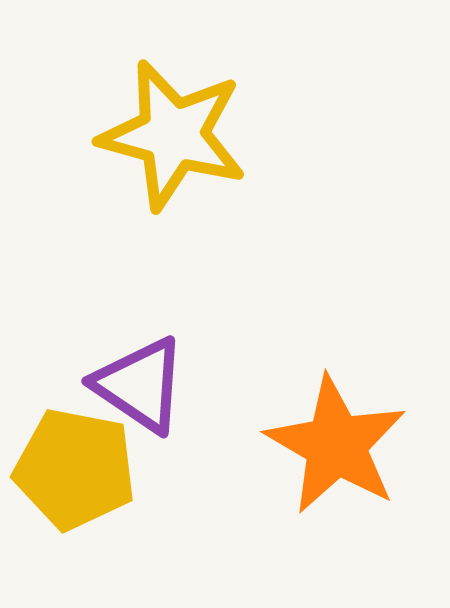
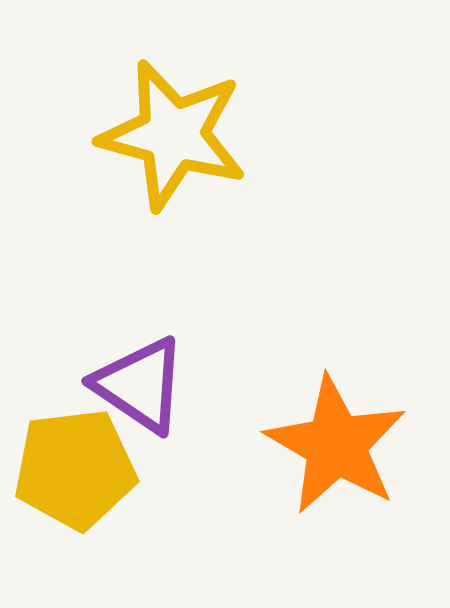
yellow pentagon: rotated 18 degrees counterclockwise
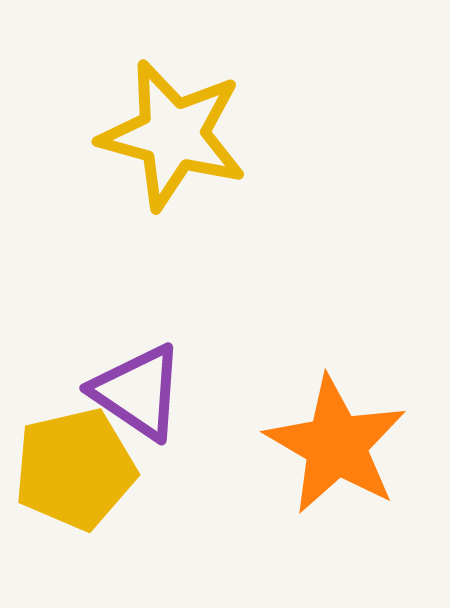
purple triangle: moved 2 px left, 7 px down
yellow pentagon: rotated 6 degrees counterclockwise
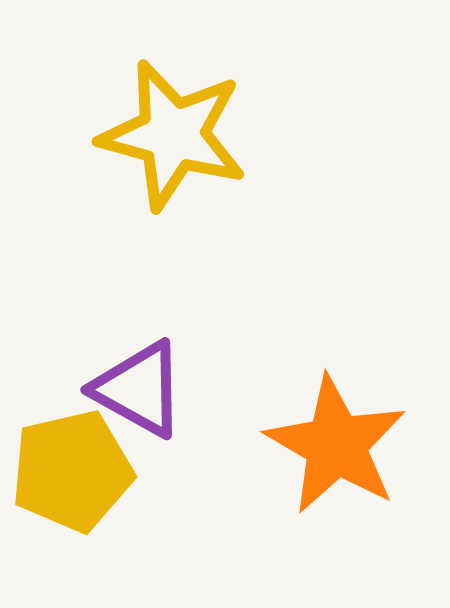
purple triangle: moved 1 px right, 3 px up; rotated 5 degrees counterclockwise
yellow pentagon: moved 3 px left, 2 px down
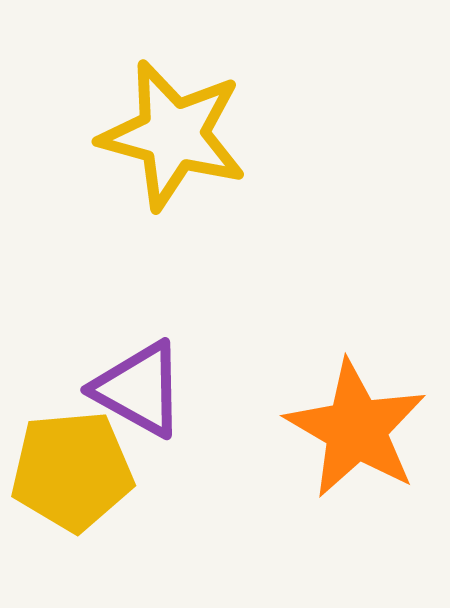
orange star: moved 20 px right, 16 px up
yellow pentagon: rotated 8 degrees clockwise
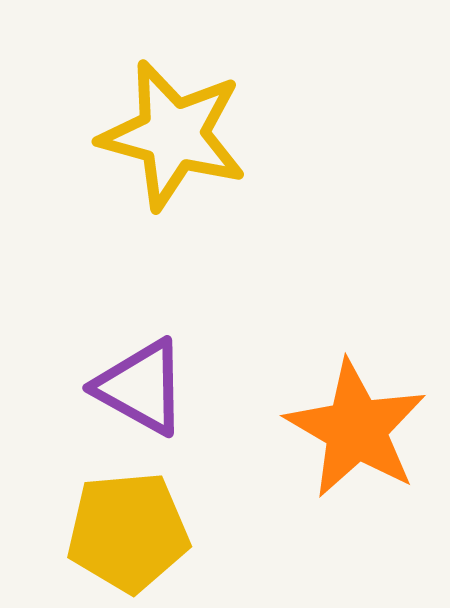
purple triangle: moved 2 px right, 2 px up
yellow pentagon: moved 56 px right, 61 px down
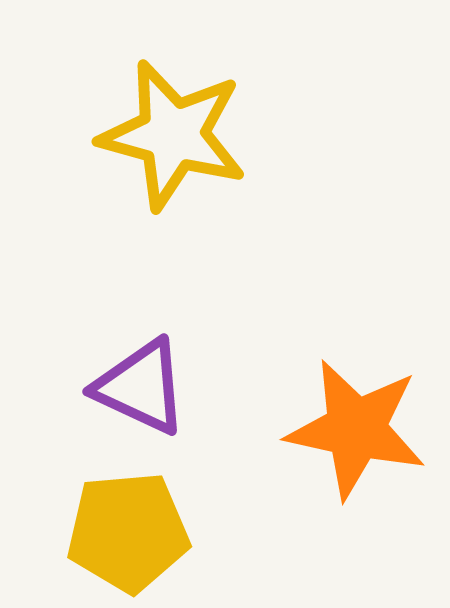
purple triangle: rotated 4 degrees counterclockwise
orange star: rotated 18 degrees counterclockwise
